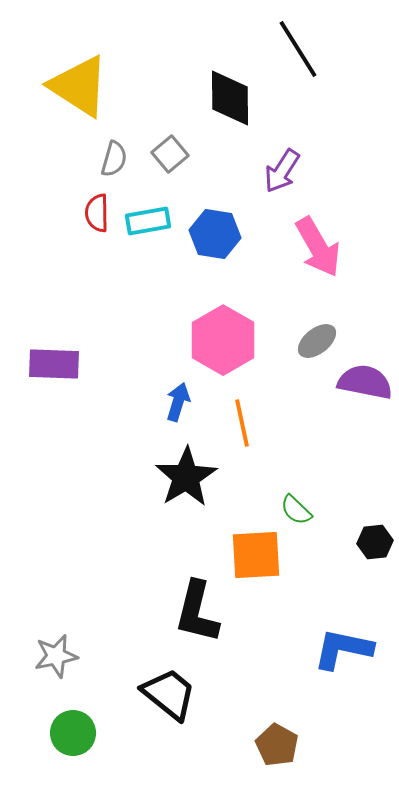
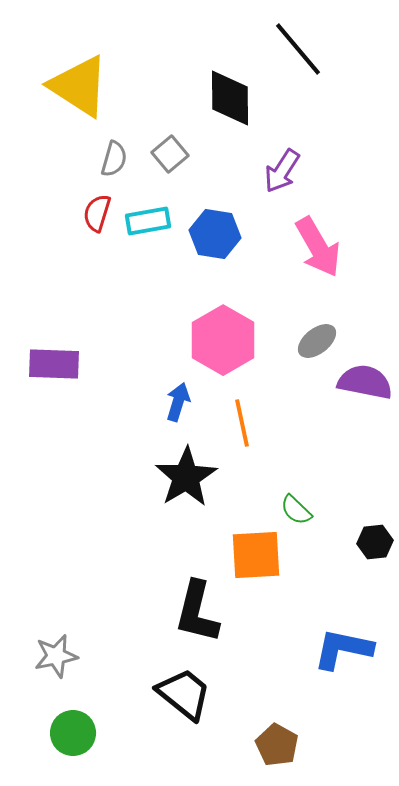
black line: rotated 8 degrees counterclockwise
red semicircle: rotated 18 degrees clockwise
black trapezoid: moved 15 px right
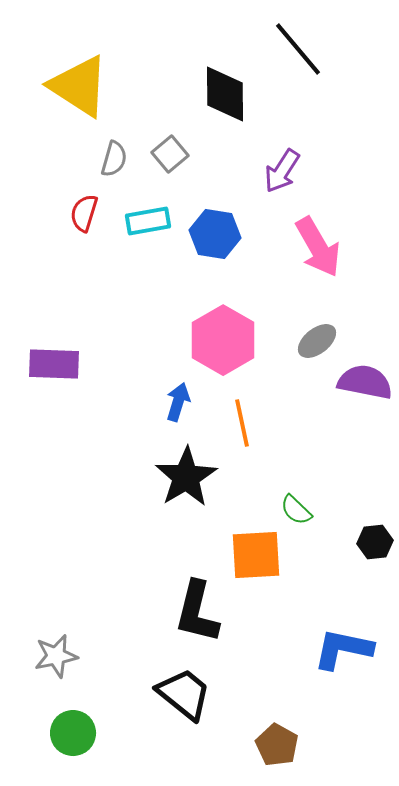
black diamond: moved 5 px left, 4 px up
red semicircle: moved 13 px left
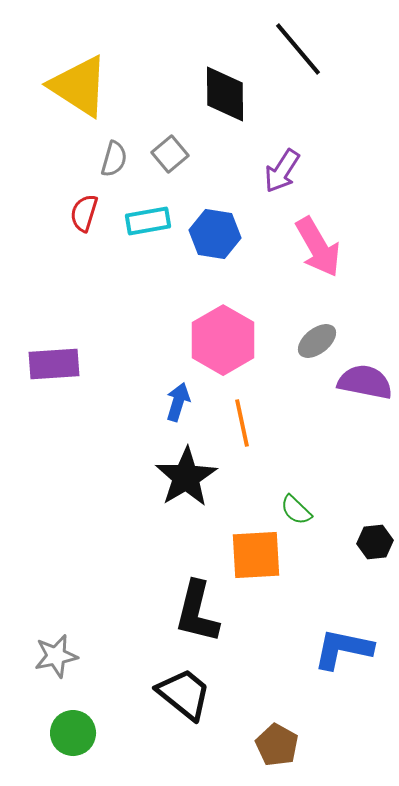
purple rectangle: rotated 6 degrees counterclockwise
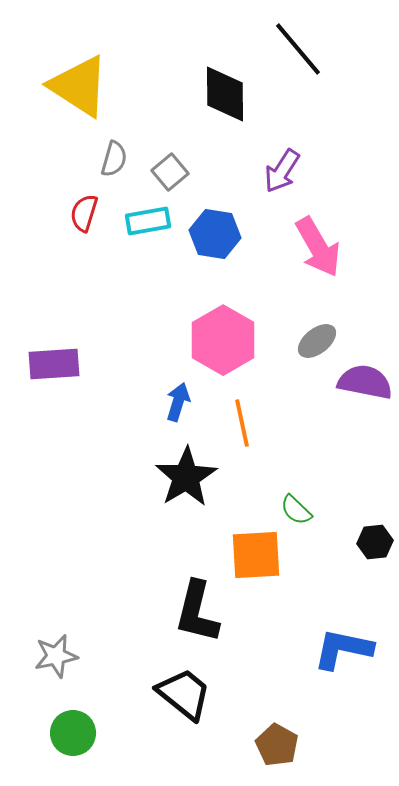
gray square: moved 18 px down
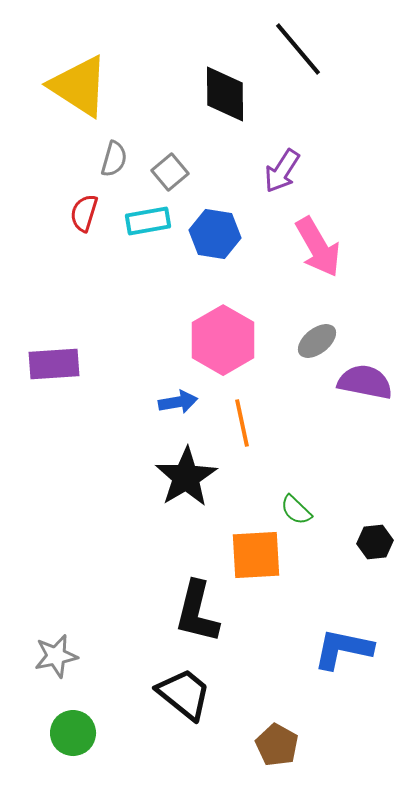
blue arrow: rotated 63 degrees clockwise
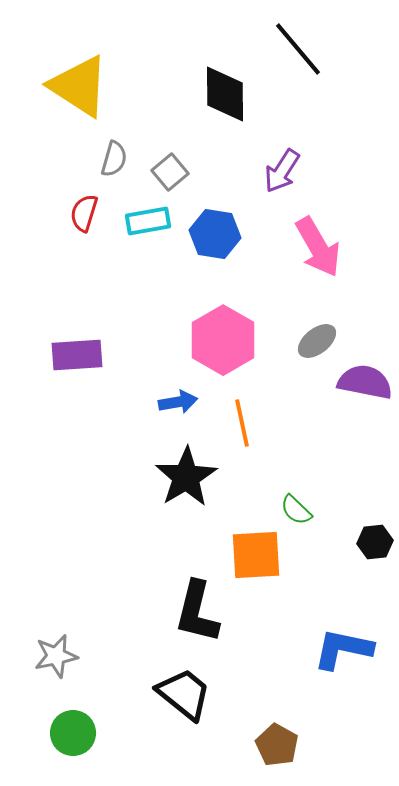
purple rectangle: moved 23 px right, 9 px up
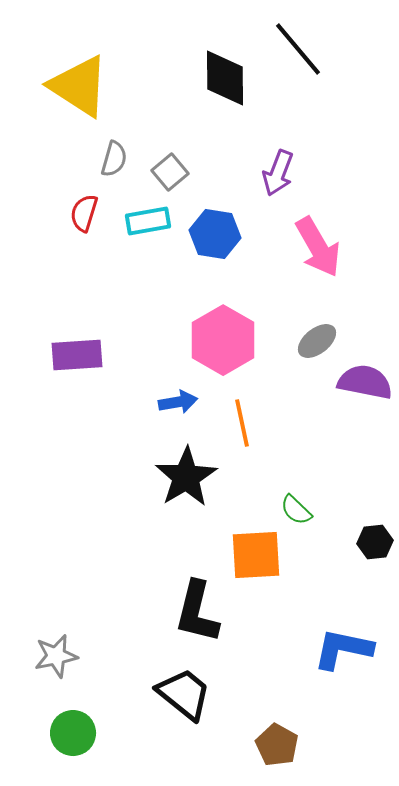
black diamond: moved 16 px up
purple arrow: moved 4 px left, 2 px down; rotated 12 degrees counterclockwise
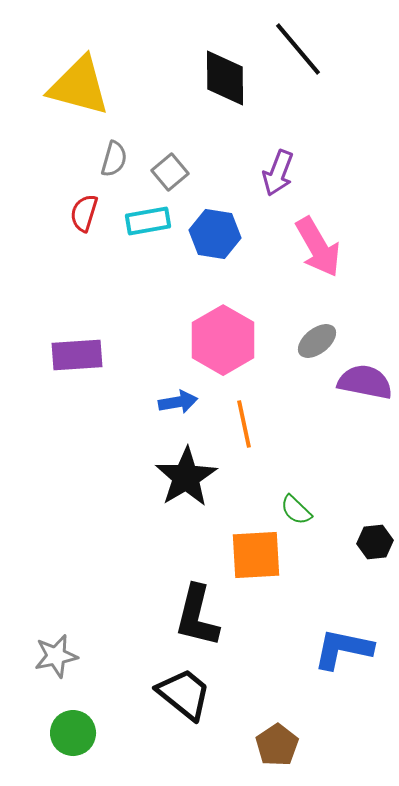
yellow triangle: rotated 18 degrees counterclockwise
orange line: moved 2 px right, 1 px down
black L-shape: moved 4 px down
brown pentagon: rotated 9 degrees clockwise
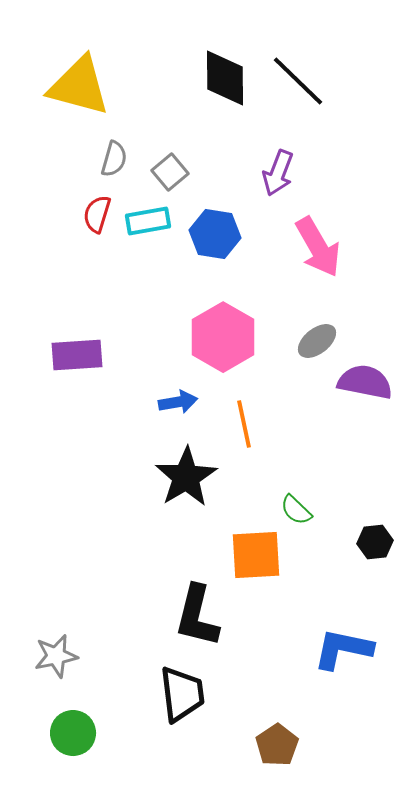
black line: moved 32 px down; rotated 6 degrees counterclockwise
red semicircle: moved 13 px right, 1 px down
pink hexagon: moved 3 px up
black trapezoid: moved 2 px left; rotated 44 degrees clockwise
